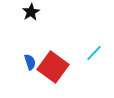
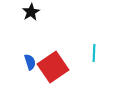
cyan line: rotated 42 degrees counterclockwise
red square: rotated 20 degrees clockwise
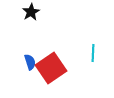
cyan line: moved 1 px left
red square: moved 2 px left, 1 px down
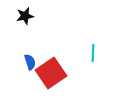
black star: moved 6 px left, 4 px down; rotated 18 degrees clockwise
red square: moved 5 px down
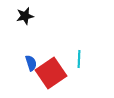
cyan line: moved 14 px left, 6 px down
blue semicircle: moved 1 px right, 1 px down
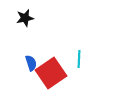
black star: moved 2 px down
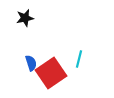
cyan line: rotated 12 degrees clockwise
